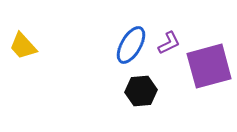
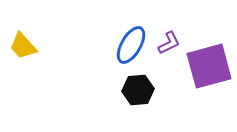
black hexagon: moved 3 px left, 1 px up
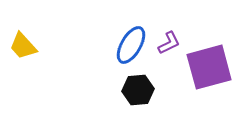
purple square: moved 1 px down
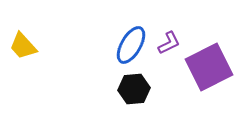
purple square: rotated 12 degrees counterclockwise
black hexagon: moved 4 px left, 1 px up
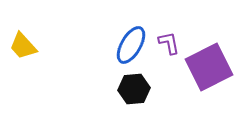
purple L-shape: rotated 75 degrees counterclockwise
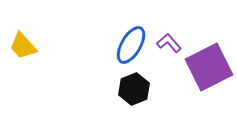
purple L-shape: rotated 30 degrees counterclockwise
black hexagon: rotated 16 degrees counterclockwise
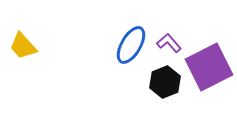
black hexagon: moved 31 px right, 7 px up
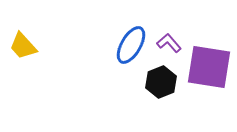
purple square: rotated 36 degrees clockwise
black hexagon: moved 4 px left
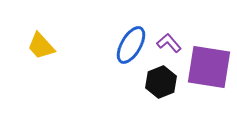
yellow trapezoid: moved 18 px right
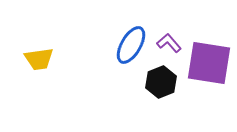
yellow trapezoid: moved 2 px left, 13 px down; rotated 56 degrees counterclockwise
purple square: moved 4 px up
